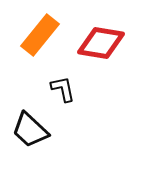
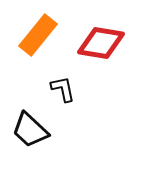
orange rectangle: moved 2 px left
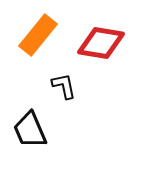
black L-shape: moved 1 px right, 3 px up
black trapezoid: rotated 24 degrees clockwise
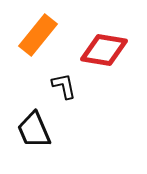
red diamond: moved 3 px right, 7 px down
black trapezoid: moved 4 px right
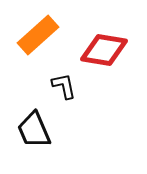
orange rectangle: rotated 9 degrees clockwise
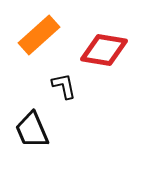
orange rectangle: moved 1 px right
black trapezoid: moved 2 px left
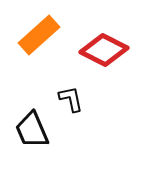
red diamond: rotated 18 degrees clockwise
black L-shape: moved 7 px right, 13 px down
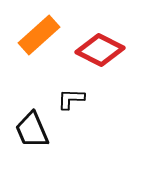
red diamond: moved 4 px left
black L-shape: rotated 76 degrees counterclockwise
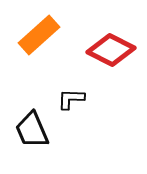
red diamond: moved 11 px right
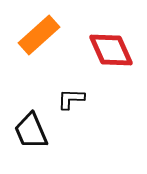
red diamond: rotated 39 degrees clockwise
black trapezoid: moved 1 px left, 1 px down
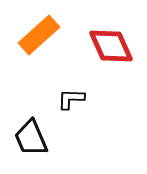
red diamond: moved 4 px up
black trapezoid: moved 7 px down
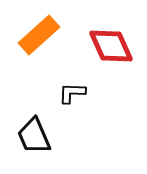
black L-shape: moved 1 px right, 6 px up
black trapezoid: moved 3 px right, 2 px up
